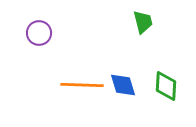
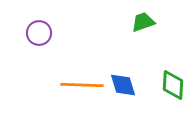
green trapezoid: rotated 95 degrees counterclockwise
green diamond: moved 7 px right, 1 px up
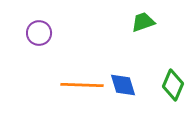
green diamond: rotated 20 degrees clockwise
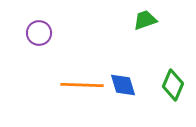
green trapezoid: moved 2 px right, 2 px up
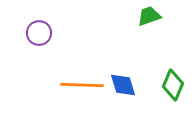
green trapezoid: moved 4 px right, 4 px up
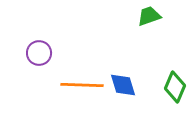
purple circle: moved 20 px down
green diamond: moved 2 px right, 2 px down
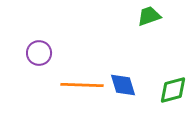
green diamond: moved 2 px left, 3 px down; rotated 52 degrees clockwise
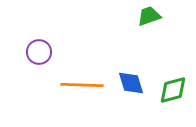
purple circle: moved 1 px up
blue diamond: moved 8 px right, 2 px up
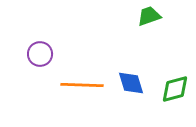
purple circle: moved 1 px right, 2 px down
green diamond: moved 2 px right, 1 px up
